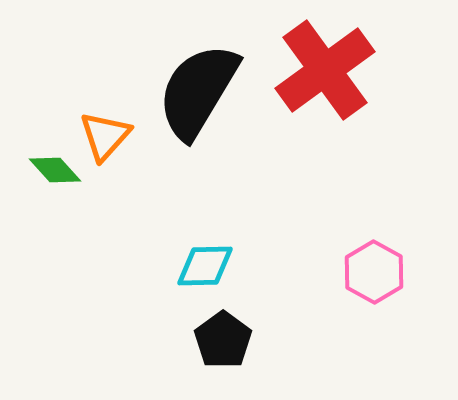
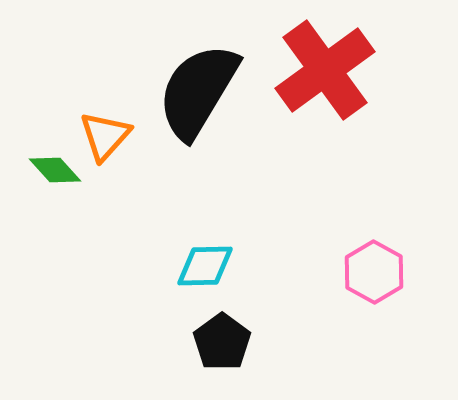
black pentagon: moved 1 px left, 2 px down
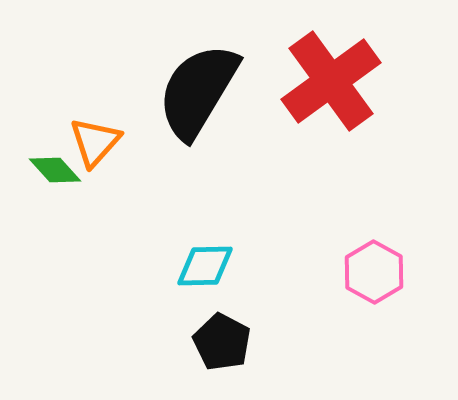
red cross: moved 6 px right, 11 px down
orange triangle: moved 10 px left, 6 px down
black pentagon: rotated 8 degrees counterclockwise
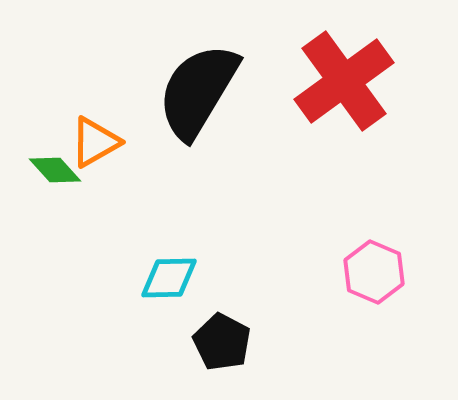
red cross: moved 13 px right
orange triangle: rotated 18 degrees clockwise
cyan diamond: moved 36 px left, 12 px down
pink hexagon: rotated 6 degrees counterclockwise
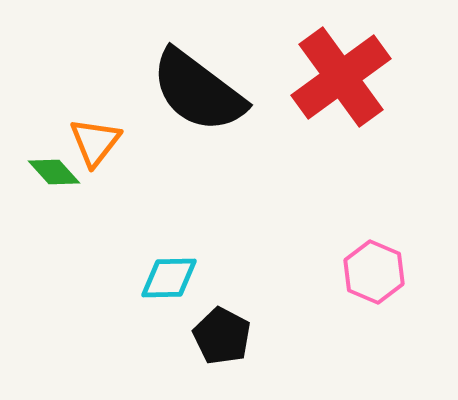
red cross: moved 3 px left, 4 px up
black semicircle: rotated 84 degrees counterclockwise
orange triangle: rotated 22 degrees counterclockwise
green diamond: moved 1 px left, 2 px down
black pentagon: moved 6 px up
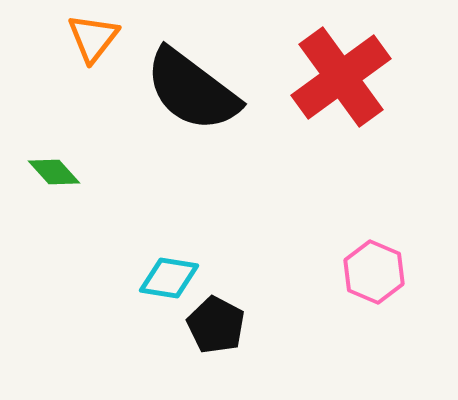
black semicircle: moved 6 px left, 1 px up
orange triangle: moved 2 px left, 104 px up
cyan diamond: rotated 10 degrees clockwise
black pentagon: moved 6 px left, 11 px up
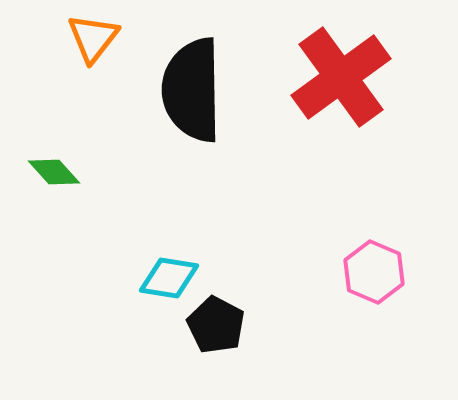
black semicircle: rotated 52 degrees clockwise
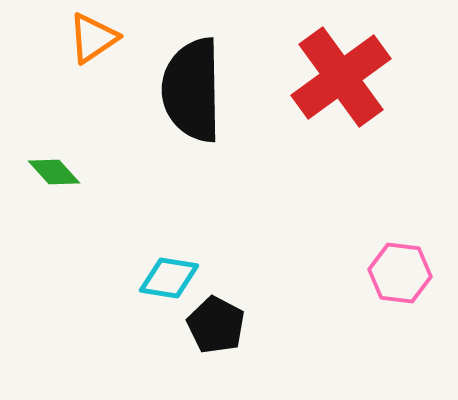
orange triangle: rotated 18 degrees clockwise
pink hexagon: moved 26 px right, 1 px down; rotated 16 degrees counterclockwise
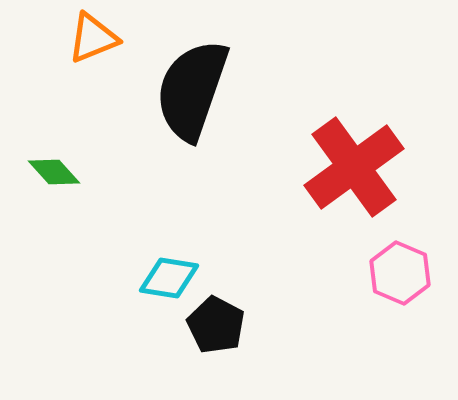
orange triangle: rotated 12 degrees clockwise
red cross: moved 13 px right, 90 px down
black semicircle: rotated 20 degrees clockwise
pink hexagon: rotated 16 degrees clockwise
